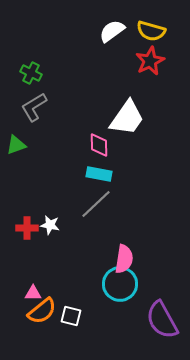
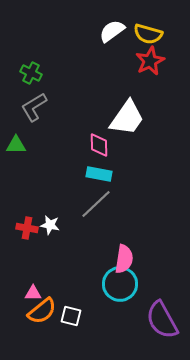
yellow semicircle: moved 3 px left, 3 px down
green triangle: rotated 20 degrees clockwise
red cross: rotated 10 degrees clockwise
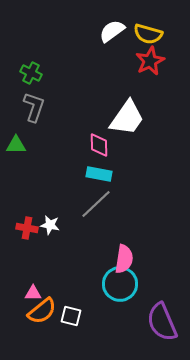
gray L-shape: rotated 140 degrees clockwise
purple semicircle: moved 2 px down; rotated 6 degrees clockwise
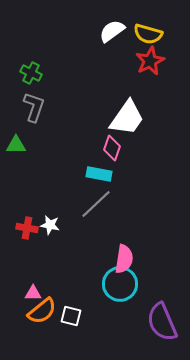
pink diamond: moved 13 px right, 3 px down; rotated 20 degrees clockwise
